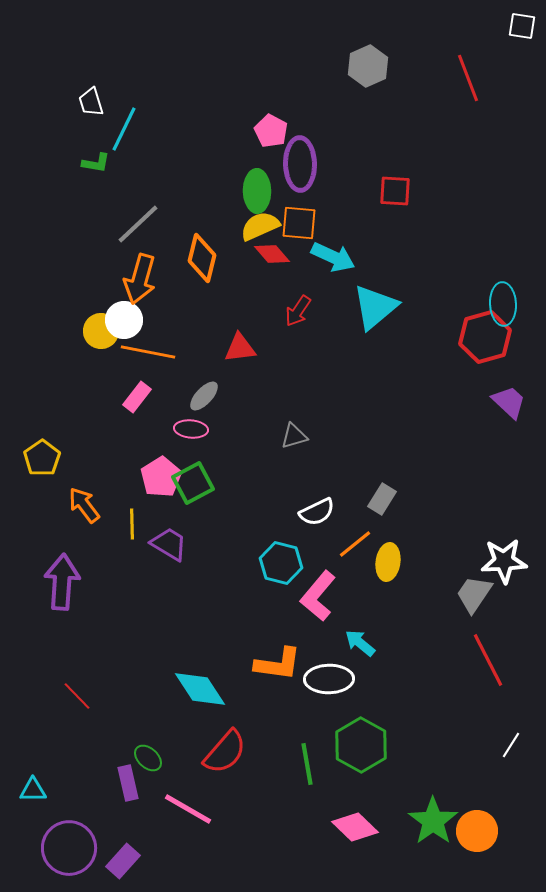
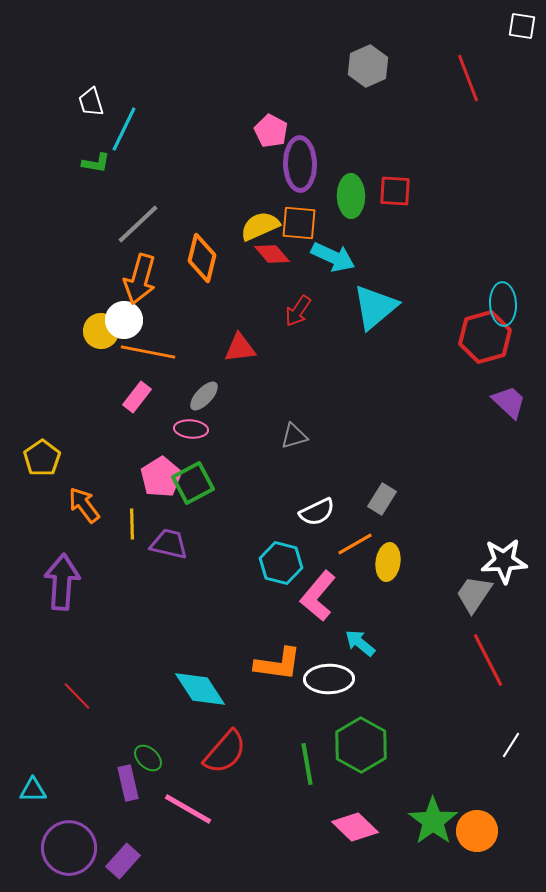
green ellipse at (257, 191): moved 94 px right, 5 px down
purple trapezoid at (169, 544): rotated 18 degrees counterclockwise
orange line at (355, 544): rotated 9 degrees clockwise
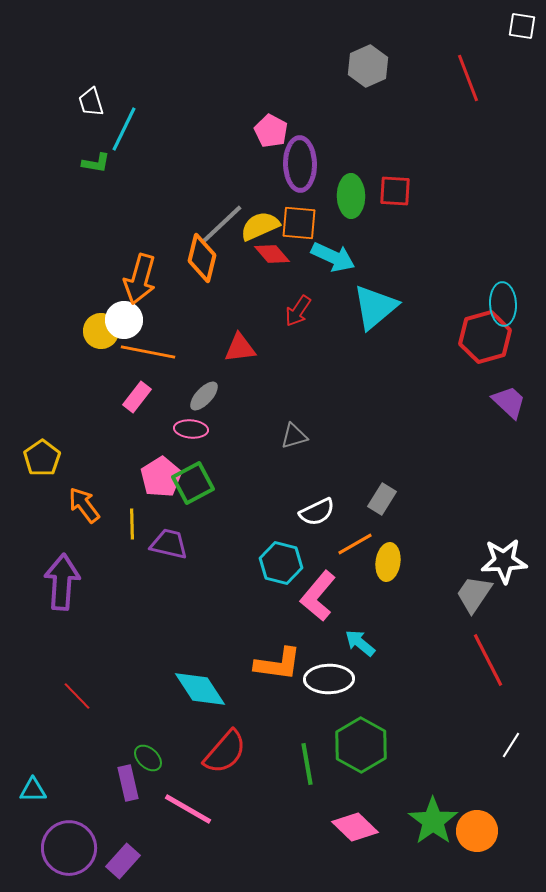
gray line at (138, 224): moved 84 px right
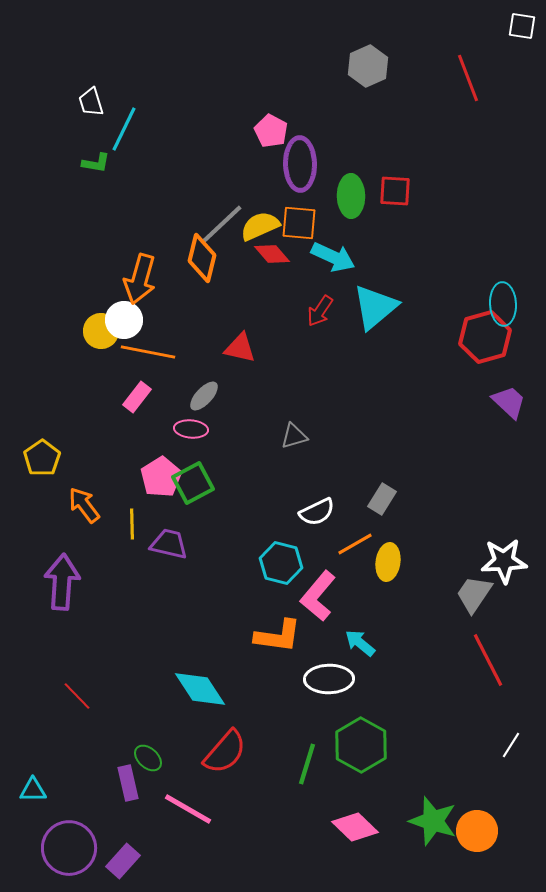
red arrow at (298, 311): moved 22 px right
red triangle at (240, 348): rotated 20 degrees clockwise
orange L-shape at (278, 664): moved 28 px up
green line at (307, 764): rotated 27 degrees clockwise
green star at (433, 821): rotated 18 degrees counterclockwise
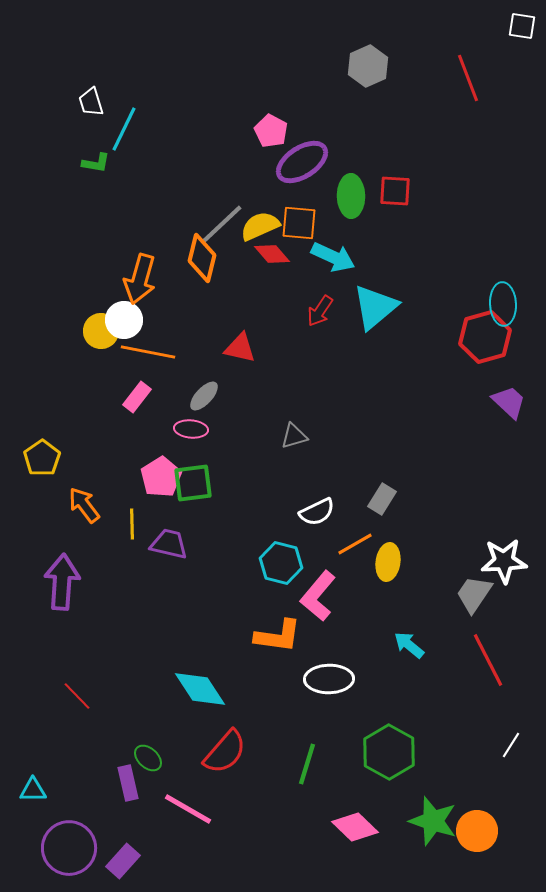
purple ellipse at (300, 164): moved 2 px right, 2 px up; rotated 58 degrees clockwise
green square at (193, 483): rotated 21 degrees clockwise
cyan arrow at (360, 643): moved 49 px right, 2 px down
green hexagon at (361, 745): moved 28 px right, 7 px down
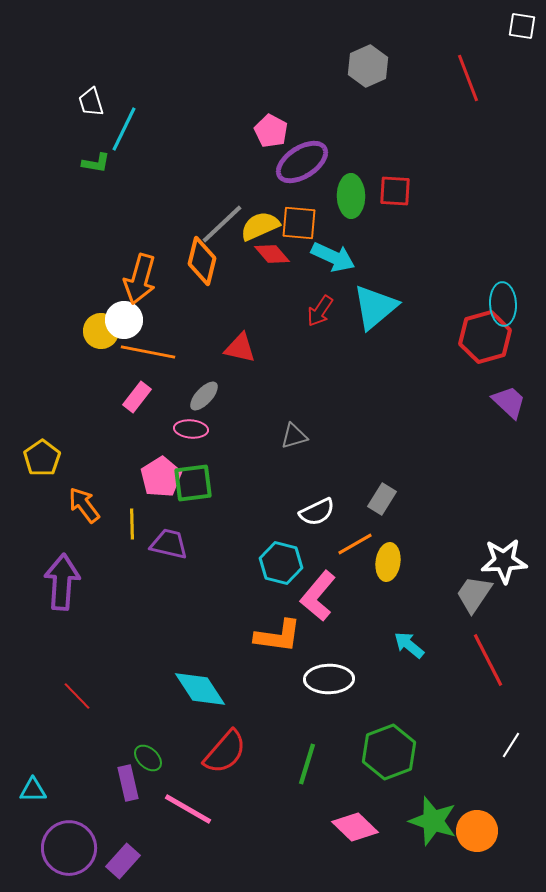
orange diamond at (202, 258): moved 3 px down
green hexagon at (389, 752): rotated 10 degrees clockwise
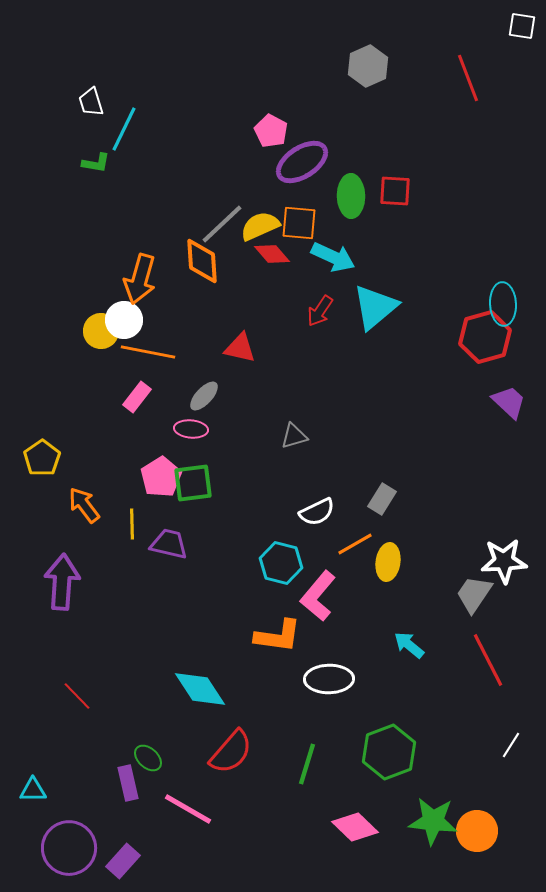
orange diamond at (202, 261): rotated 18 degrees counterclockwise
red semicircle at (225, 752): moved 6 px right
green star at (433, 821): rotated 12 degrees counterclockwise
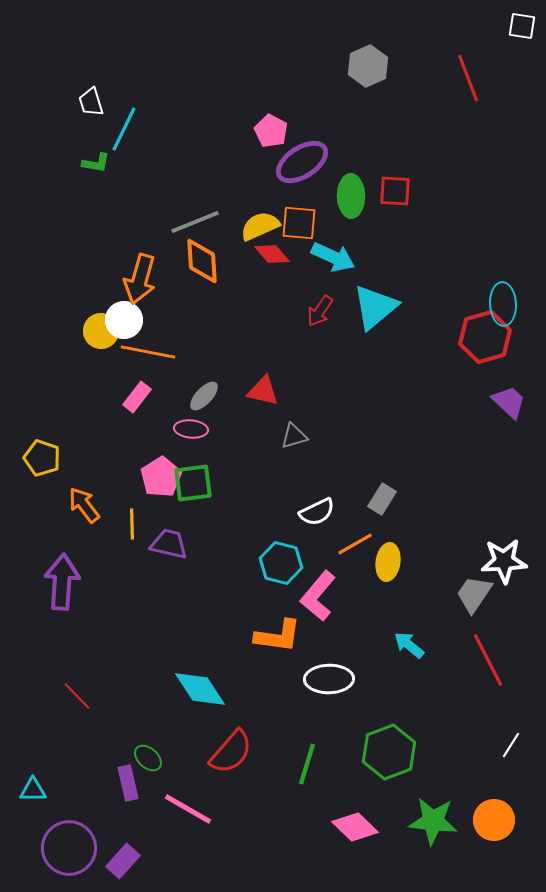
gray line at (222, 224): moved 27 px left, 2 px up; rotated 21 degrees clockwise
red triangle at (240, 348): moved 23 px right, 43 px down
yellow pentagon at (42, 458): rotated 18 degrees counterclockwise
orange circle at (477, 831): moved 17 px right, 11 px up
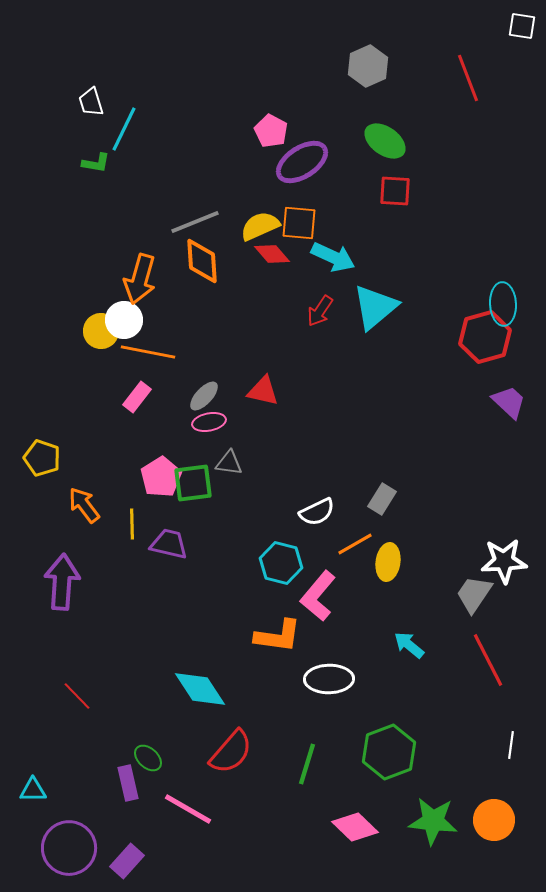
green ellipse at (351, 196): moved 34 px right, 55 px up; rotated 54 degrees counterclockwise
pink ellipse at (191, 429): moved 18 px right, 7 px up; rotated 16 degrees counterclockwise
gray triangle at (294, 436): moved 65 px left, 27 px down; rotated 24 degrees clockwise
white line at (511, 745): rotated 24 degrees counterclockwise
purple rectangle at (123, 861): moved 4 px right
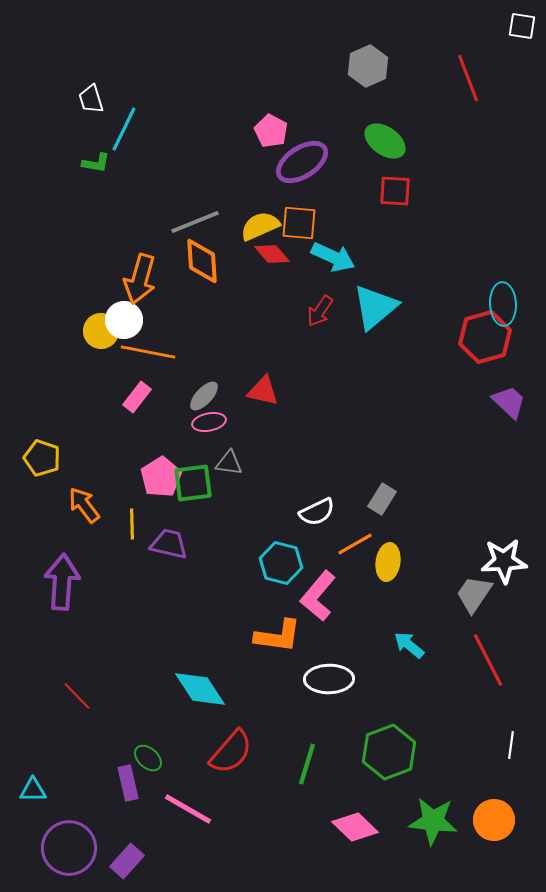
white trapezoid at (91, 102): moved 3 px up
